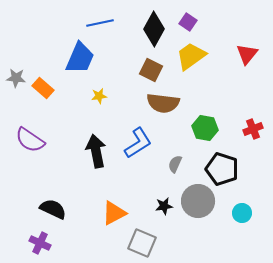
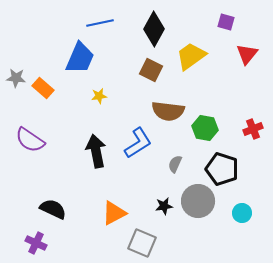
purple square: moved 38 px right; rotated 18 degrees counterclockwise
brown semicircle: moved 5 px right, 8 px down
purple cross: moved 4 px left
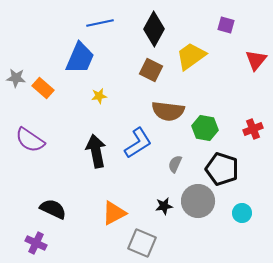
purple square: moved 3 px down
red triangle: moved 9 px right, 6 px down
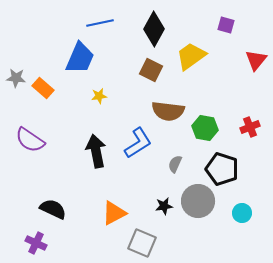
red cross: moved 3 px left, 2 px up
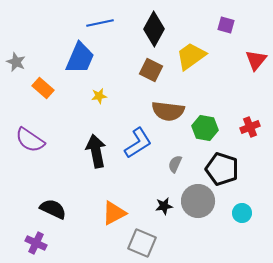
gray star: moved 16 px up; rotated 18 degrees clockwise
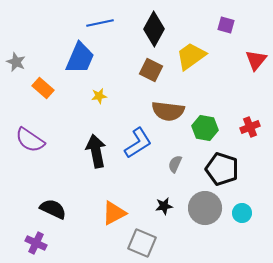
gray circle: moved 7 px right, 7 px down
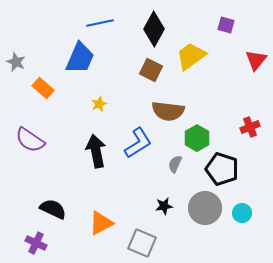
yellow star: moved 8 px down; rotated 14 degrees counterclockwise
green hexagon: moved 8 px left, 10 px down; rotated 20 degrees clockwise
orange triangle: moved 13 px left, 10 px down
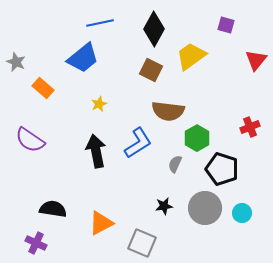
blue trapezoid: moved 3 px right; rotated 28 degrees clockwise
black semicircle: rotated 16 degrees counterclockwise
